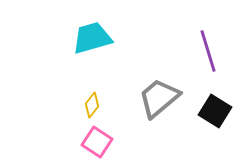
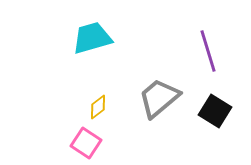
yellow diamond: moved 6 px right, 2 px down; rotated 15 degrees clockwise
pink square: moved 11 px left, 1 px down
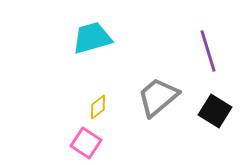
gray trapezoid: moved 1 px left, 1 px up
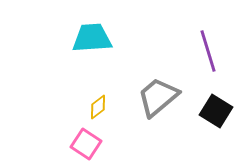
cyan trapezoid: rotated 12 degrees clockwise
black square: moved 1 px right
pink square: moved 1 px down
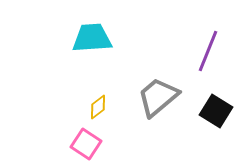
purple line: rotated 39 degrees clockwise
